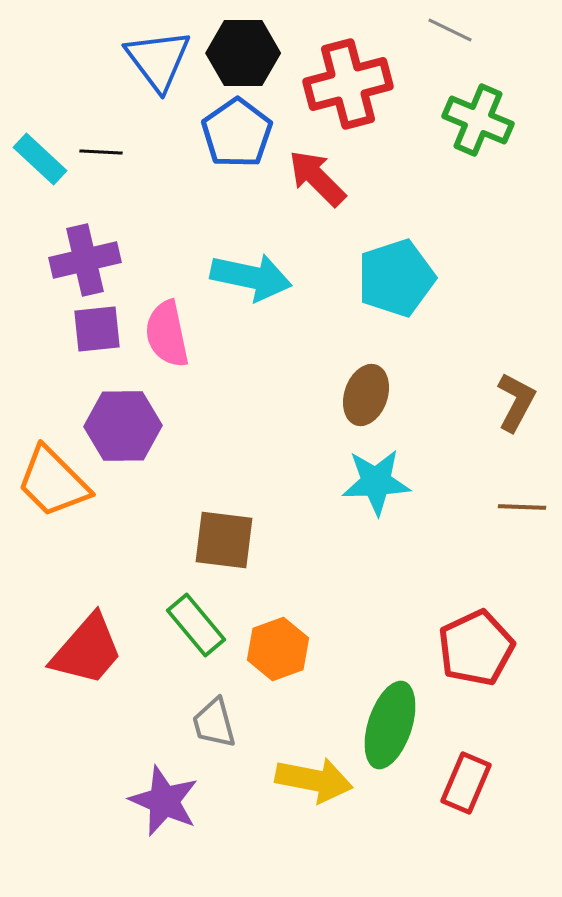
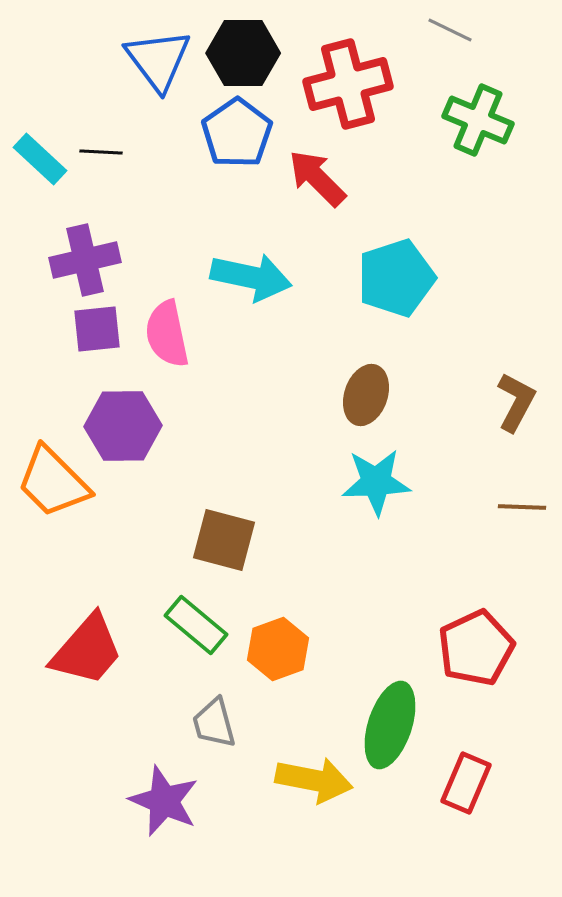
brown square: rotated 8 degrees clockwise
green rectangle: rotated 10 degrees counterclockwise
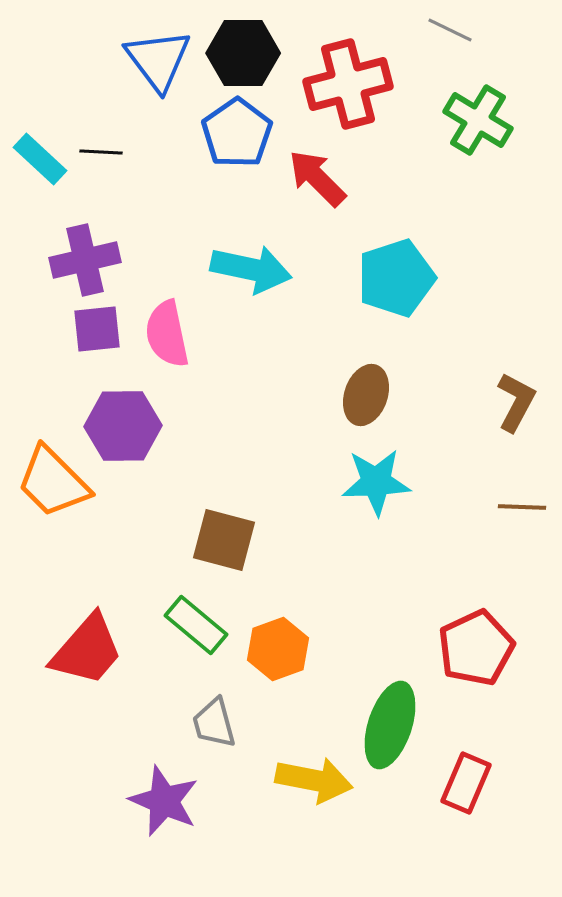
green cross: rotated 8 degrees clockwise
cyan arrow: moved 8 px up
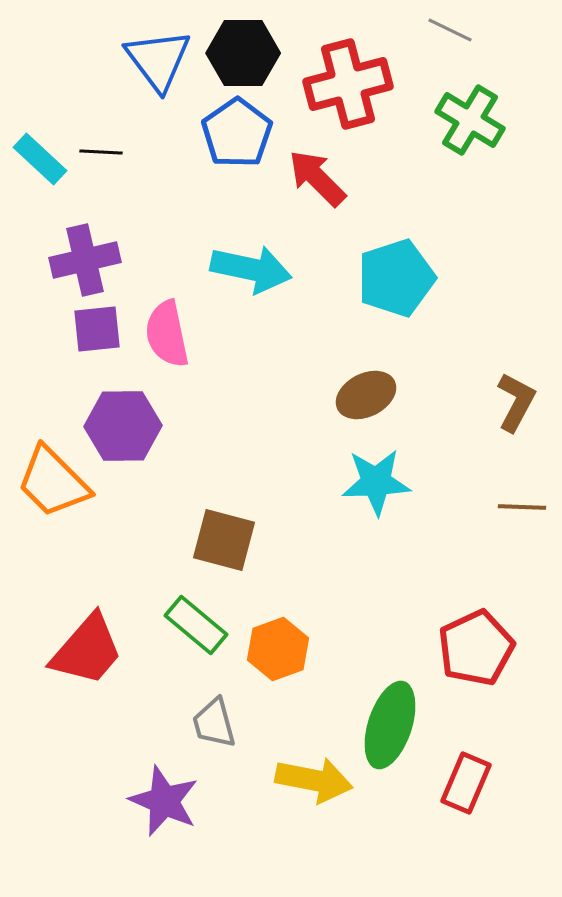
green cross: moved 8 px left
brown ellipse: rotated 44 degrees clockwise
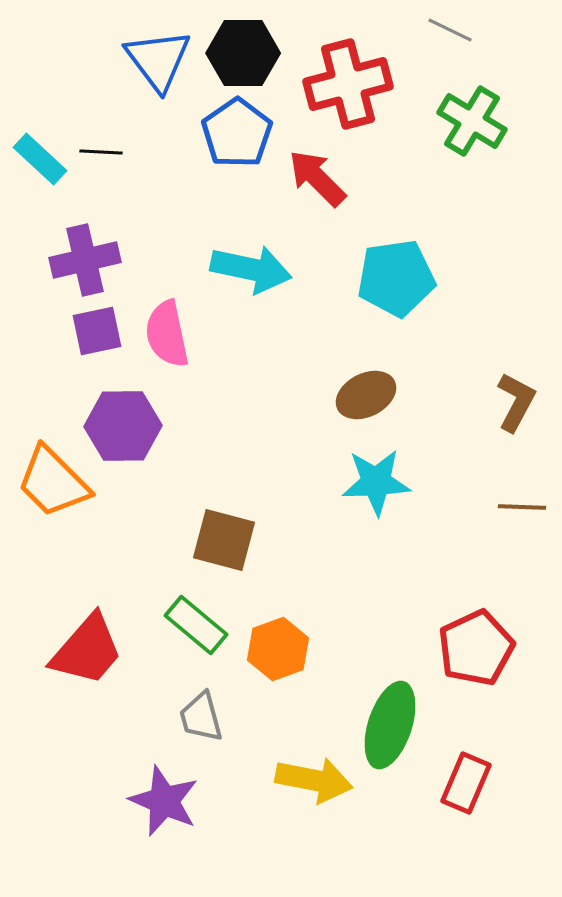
green cross: moved 2 px right, 1 px down
cyan pentagon: rotated 10 degrees clockwise
purple square: moved 2 px down; rotated 6 degrees counterclockwise
gray trapezoid: moved 13 px left, 6 px up
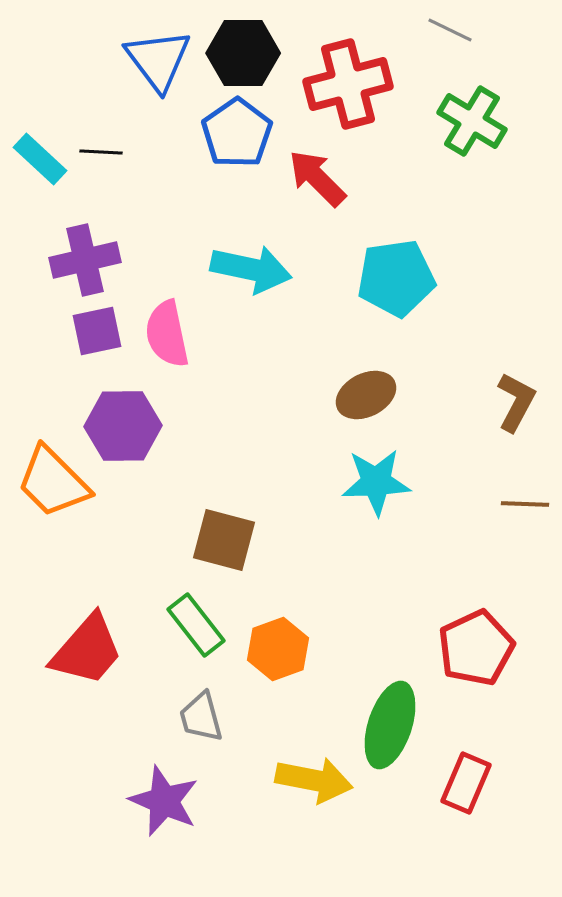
brown line: moved 3 px right, 3 px up
green rectangle: rotated 12 degrees clockwise
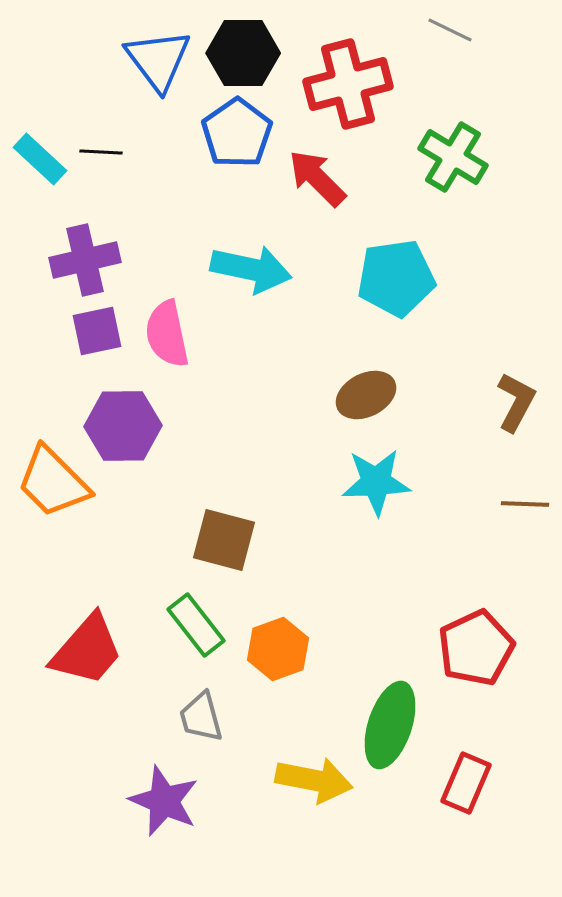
green cross: moved 19 px left, 36 px down
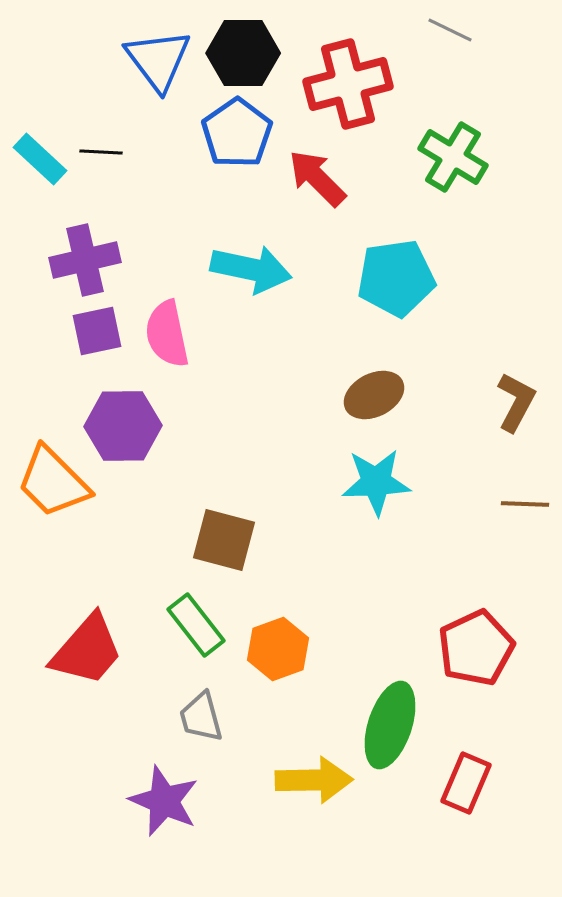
brown ellipse: moved 8 px right
yellow arrow: rotated 12 degrees counterclockwise
